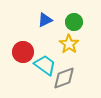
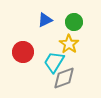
cyan trapezoid: moved 9 px right, 3 px up; rotated 95 degrees counterclockwise
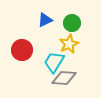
green circle: moved 2 px left, 1 px down
yellow star: rotated 12 degrees clockwise
red circle: moved 1 px left, 2 px up
gray diamond: rotated 25 degrees clockwise
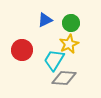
green circle: moved 1 px left
cyan trapezoid: moved 2 px up
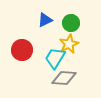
cyan trapezoid: moved 1 px right, 2 px up
